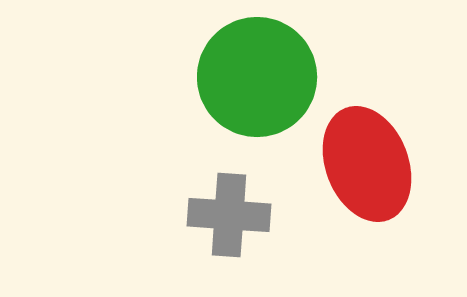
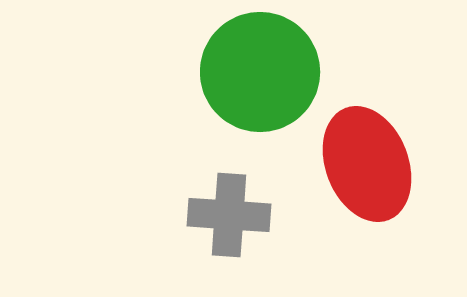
green circle: moved 3 px right, 5 px up
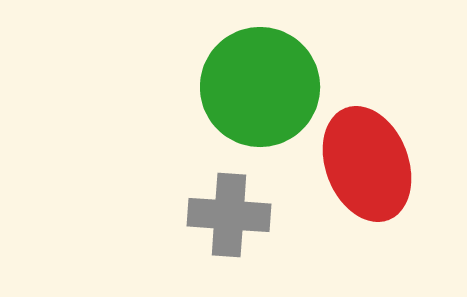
green circle: moved 15 px down
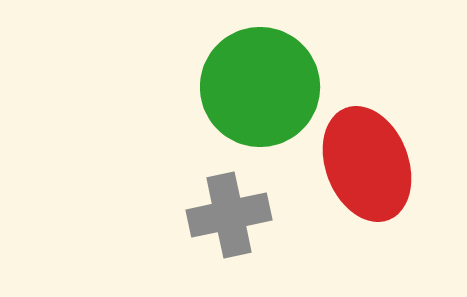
gray cross: rotated 16 degrees counterclockwise
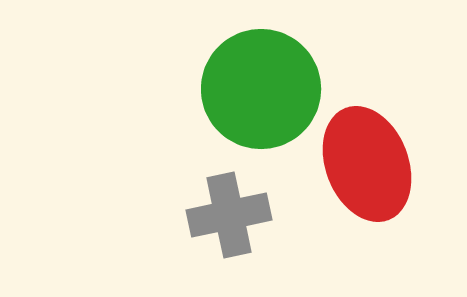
green circle: moved 1 px right, 2 px down
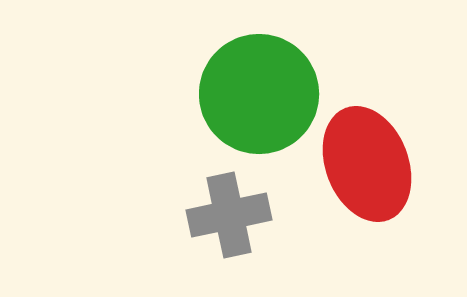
green circle: moved 2 px left, 5 px down
